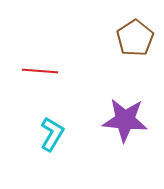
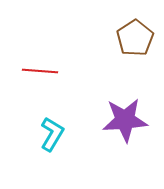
purple star: rotated 9 degrees counterclockwise
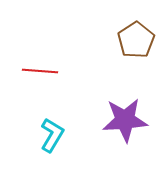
brown pentagon: moved 1 px right, 2 px down
cyan L-shape: moved 1 px down
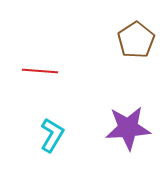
purple star: moved 3 px right, 8 px down
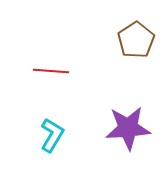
red line: moved 11 px right
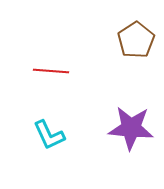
purple star: moved 3 px right; rotated 9 degrees clockwise
cyan L-shape: moved 3 px left; rotated 124 degrees clockwise
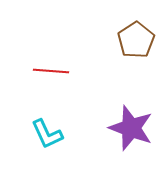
purple star: rotated 15 degrees clockwise
cyan L-shape: moved 2 px left, 1 px up
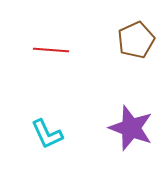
brown pentagon: rotated 9 degrees clockwise
red line: moved 21 px up
